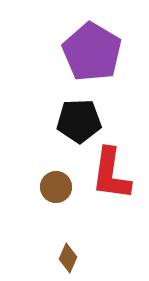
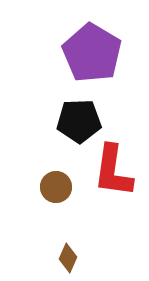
purple pentagon: moved 1 px down
red L-shape: moved 2 px right, 3 px up
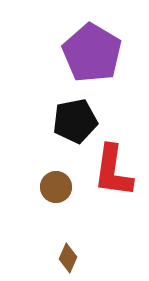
black pentagon: moved 4 px left; rotated 9 degrees counterclockwise
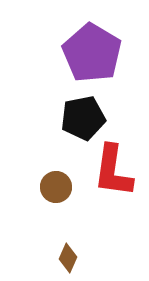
black pentagon: moved 8 px right, 3 px up
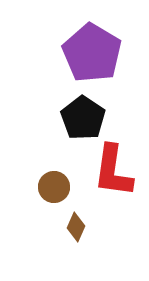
black pentagon: rotated 27 degrees counterclockwise
brown circle: moved 2 px left
brown diamond: moved 8 px right, 31 px up
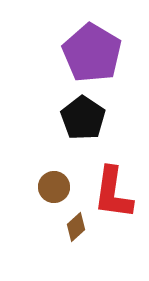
red L-shape: moved 22 px down
brown diamond: rotated 24 degrees clockwise
